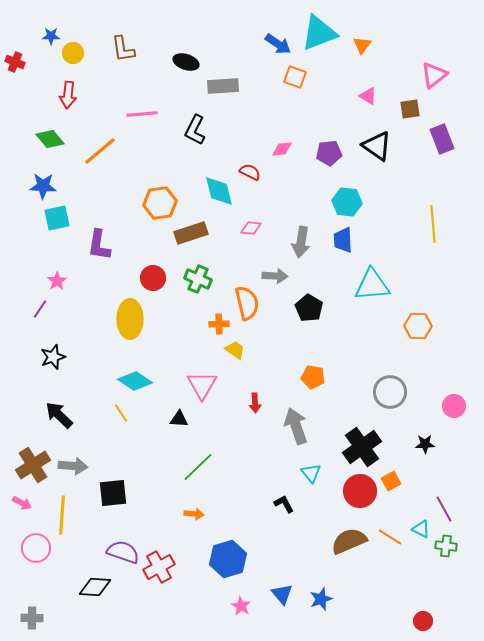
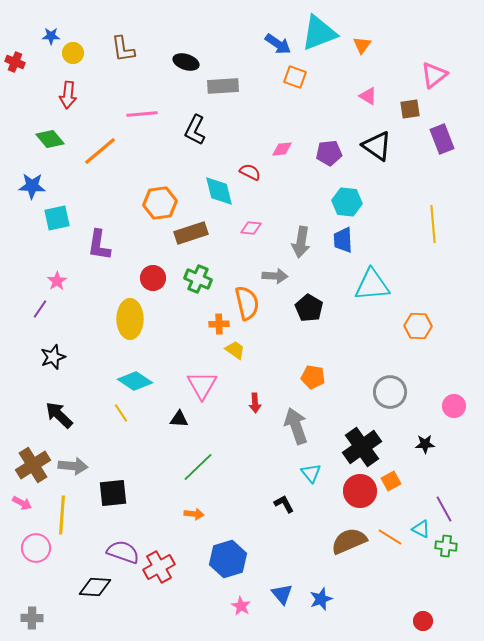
blue star at (43, 186): moved 11 px left
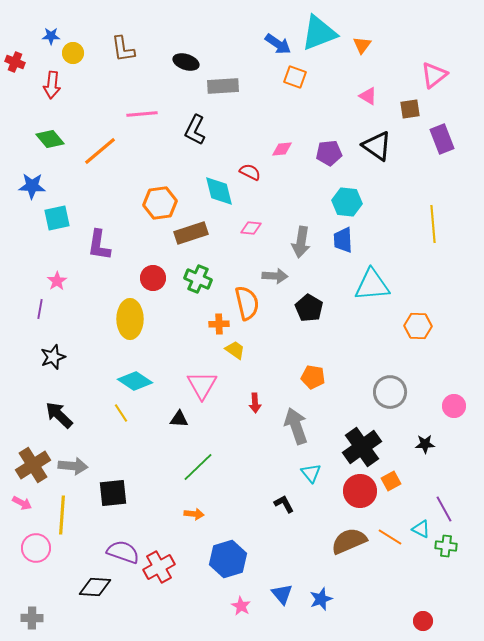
red arrow at (68, 95): moved 16 px left, 10 px up
purple line at (40, 309): rotated 24 degrees counterclockwise
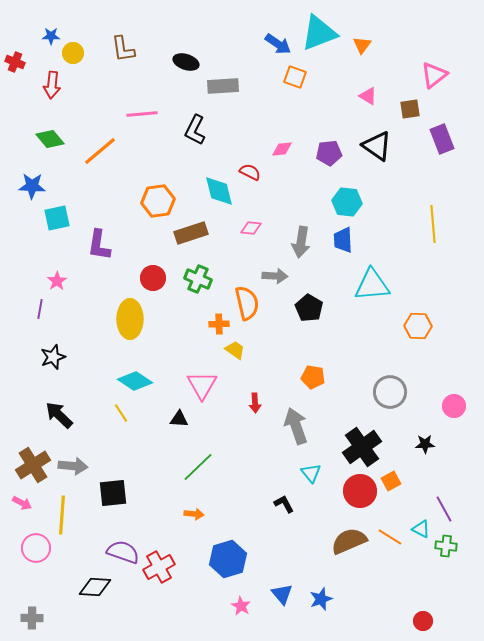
orange hexagon at (160, 203): moved 2 px left, 2 px up
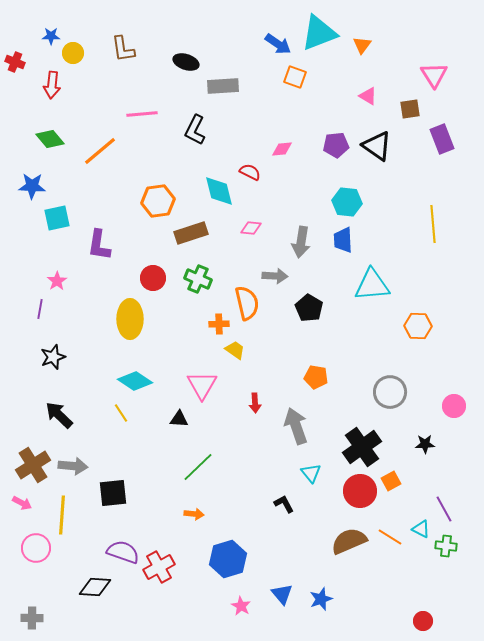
pink triangle at (434, 75): rotated 24 degrees counterclockwise
purple pentagon at (329, 153): moved 7 px right, 8 px up
orange pentagon at (313, 377): moved 3 px right
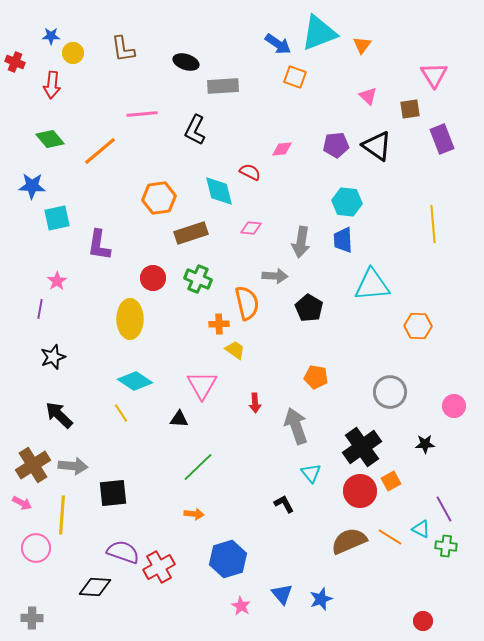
pink triangle at (368, 96): rotated 12 degrees clockwise
orange hexagon at (158, 201): moved 1 px right, 3 px up
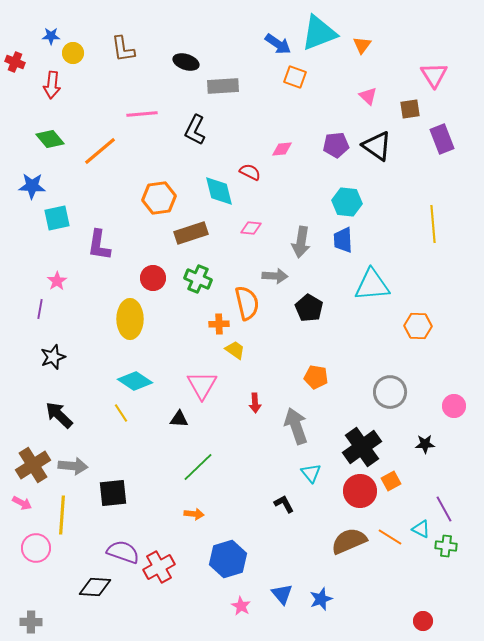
gray cross at (32, 618): moved 1 px left, 4 px down
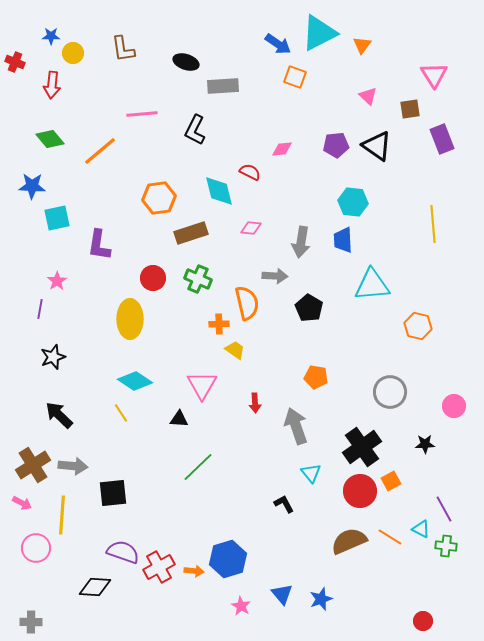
cyan triangle at (319, 33): rotated 6 degrees counterclockwise
cyan hexagon at (347, 202): moved 6 px right
orange hexagon at (418, 326): rotated 12 degrees clockwise
orange arrow at (194, 514): moved 57 px down
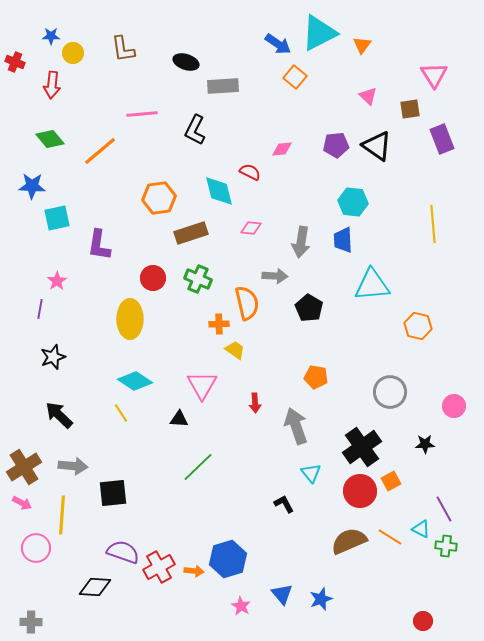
orange square at (295, 77): rotated 20 degrees clockwise
brown cross at (33, 465): moved 9 px left, 2 px down
